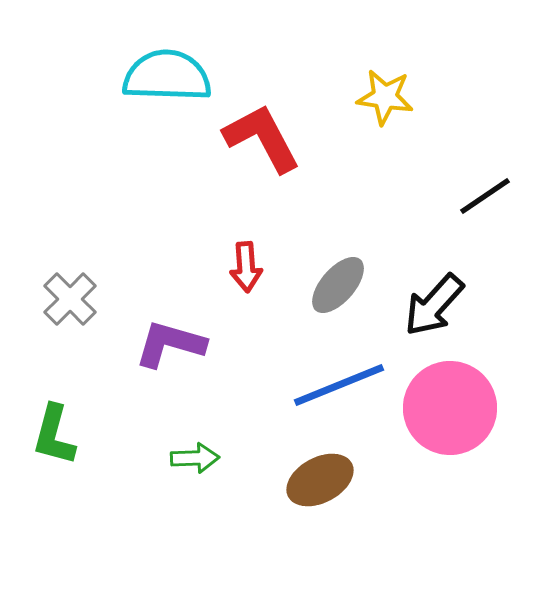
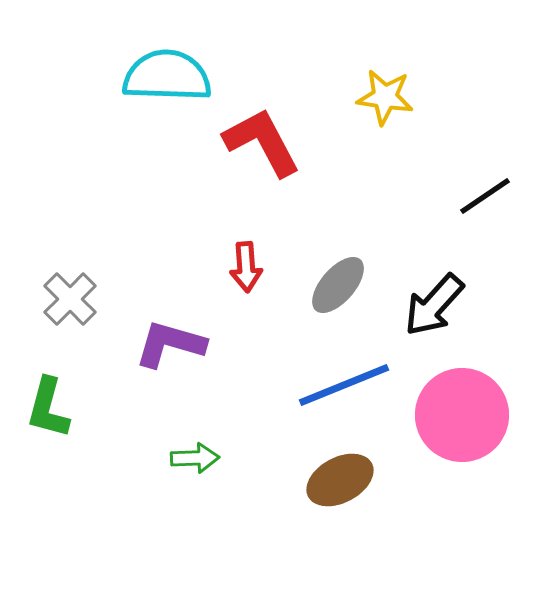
red L-shape: moved 4 px down
blue line: moved 5 px right
pink circle: moved 12 px right, 7 px down
green L-shape: moved 6 px left, 27 px up
brown ellipse: moved 20 px right
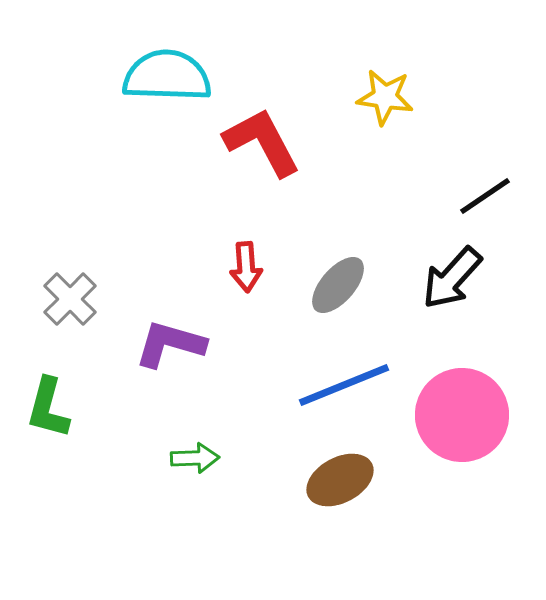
black arrow: moved 18 px right, 27 px up
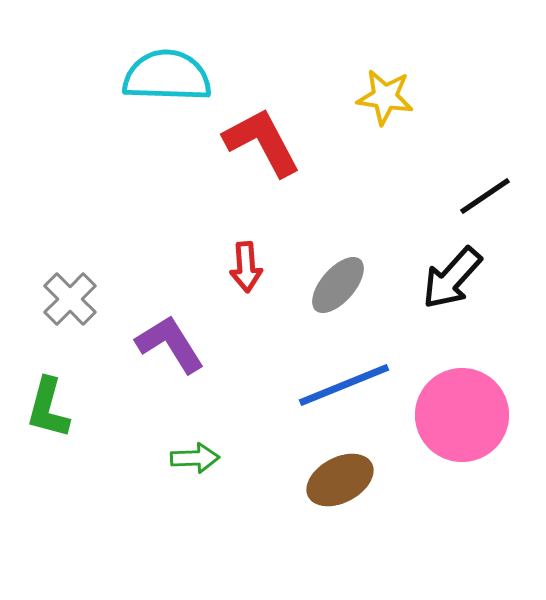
purple L-shape: rotated 42 degrees clockwise
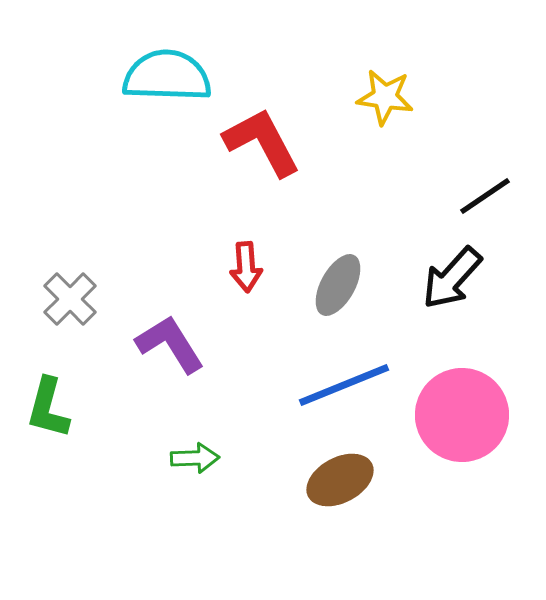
gray ellipse: rotated 12 degrees counterclockwise
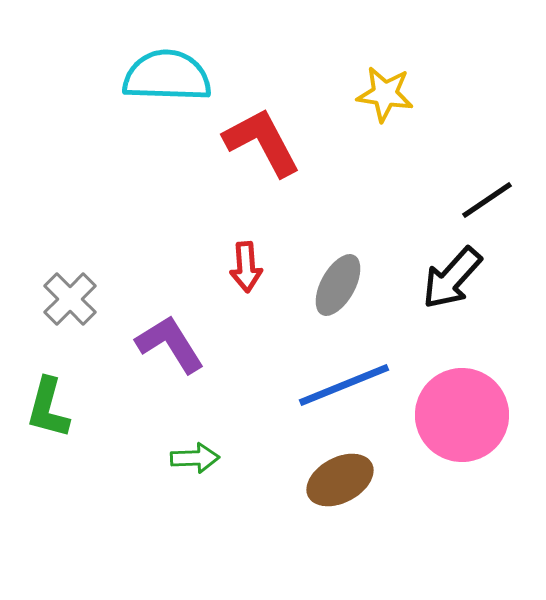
yellow star: moved 3 px up
black line: moved 2 px right, 4 px down
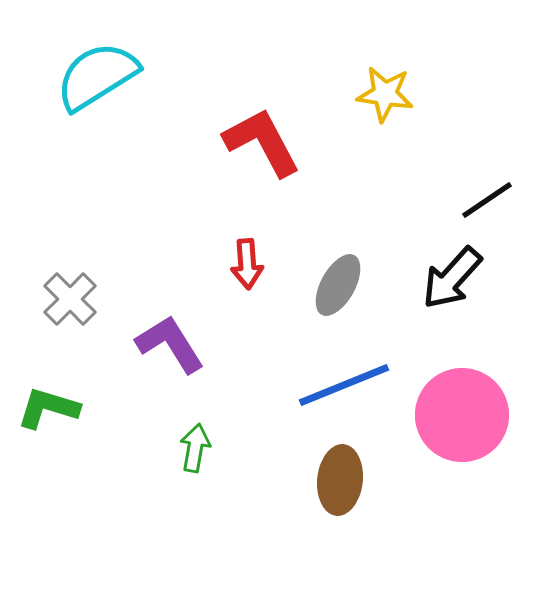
cyan semicircle: moved 70 px left; rotated 34 degrees counterclockwise
red arrow: moved 1 px right, 3 px up
green L-shape: rotated 92 degrees clockwise
green arrow: moved 10 px up; rotated 78 degrees counterclockwise
brown ellipse: rotated 56 degrees counterclockwise
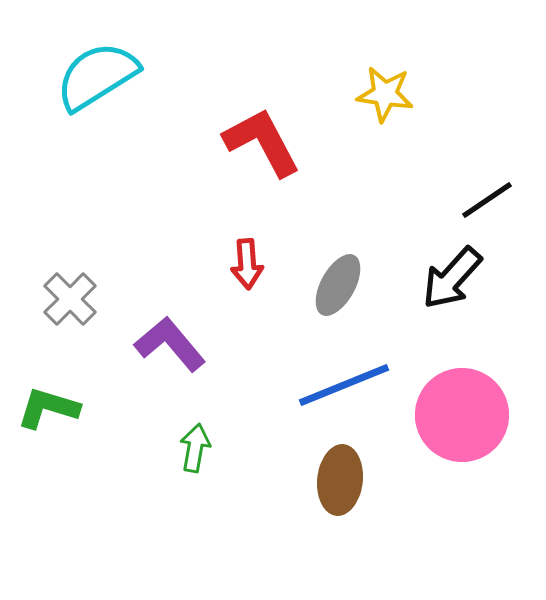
purple L-shape: rotated 8 degrees counterclockwise
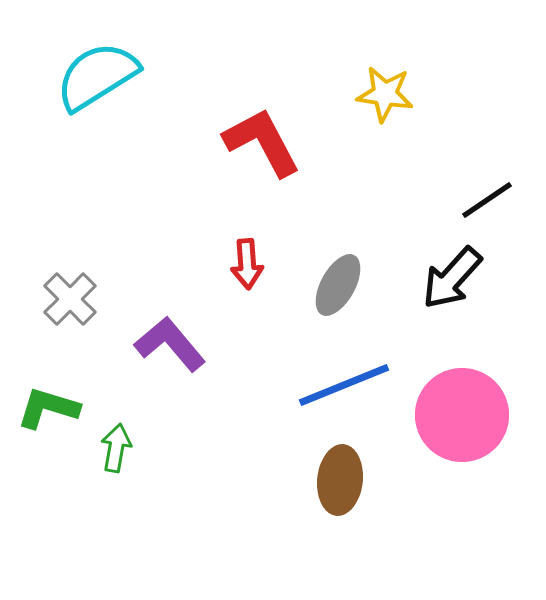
green arrow: moved 79 px left
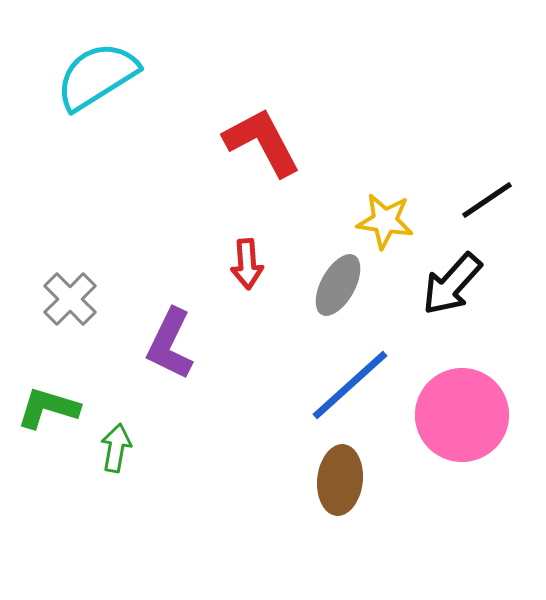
yellow star: moved 127 px down
black arrow: moved 6 px down
purple L-shape: rotated 114 degrees counterclockwise
blue line: moved 6 px right; rotated 20 degrees counterclockwise
